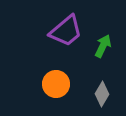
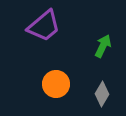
purple trapezoid: moved 22 px left, 5 px up
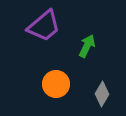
green arrow: moved 16 px left
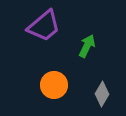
orange circle: moved 2 px left, 1 px down
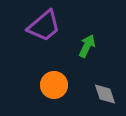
gray diamond: moved 3 px right; rotated 50 degrees counterclockwise
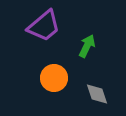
orange circle: moved 7 px up
gray diamond: moved 8 px left
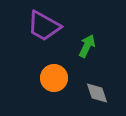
purple trapezoid: rotated 69 degrees clockwise
gray diamond: moved 1 px up
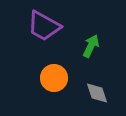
green arrow: moved 4 px right
